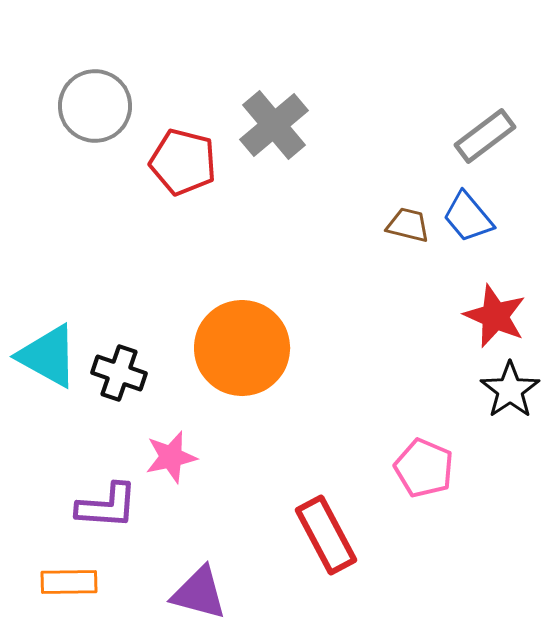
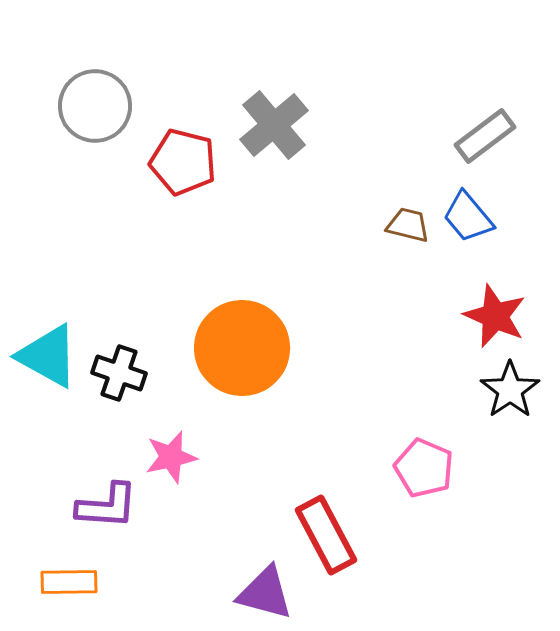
purple triangle: moved 66 px right
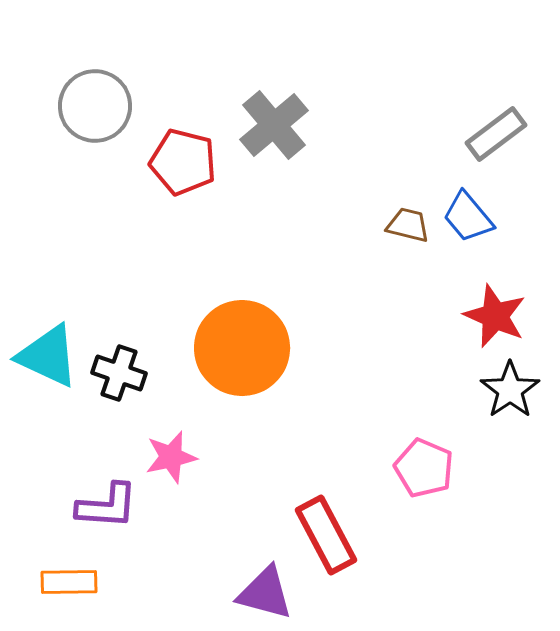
gray rectangle: moved 11 px right, 2 px up
cyan triangle: rotated 4 degrees counterclockwise
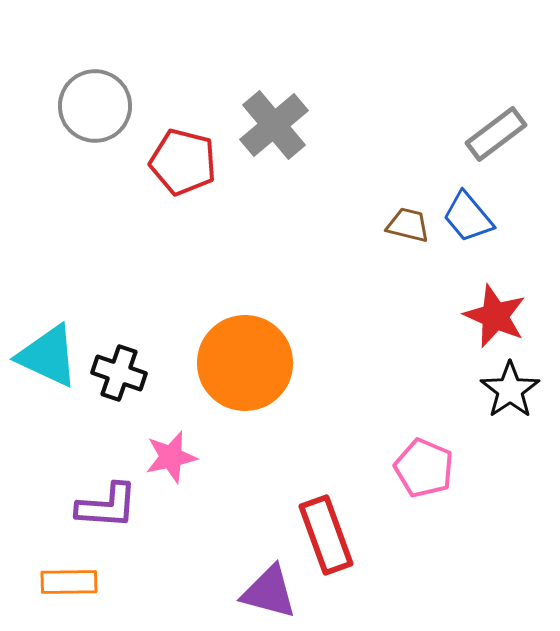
orange circle: moved 3 px right, 15 px down
red rectangle: rotated 8 degrees clockwise
purple triangle: moved 4 px right, 1 px up
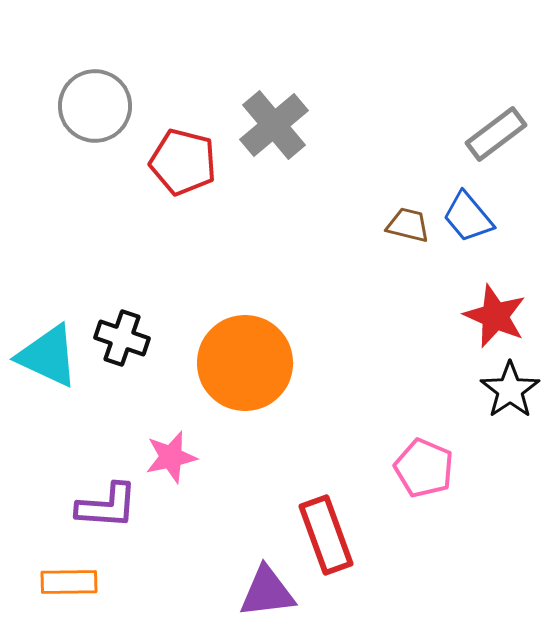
black cross: moved 3 px right, 35 px up
purple triangle: moved 2 px left; rotated 22 degrees counterclockwise
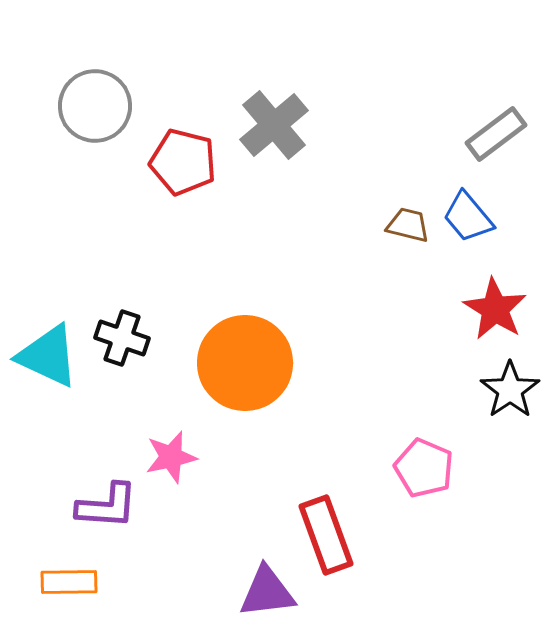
red star: moved 7 px up; rotated 8 degrees clockwise
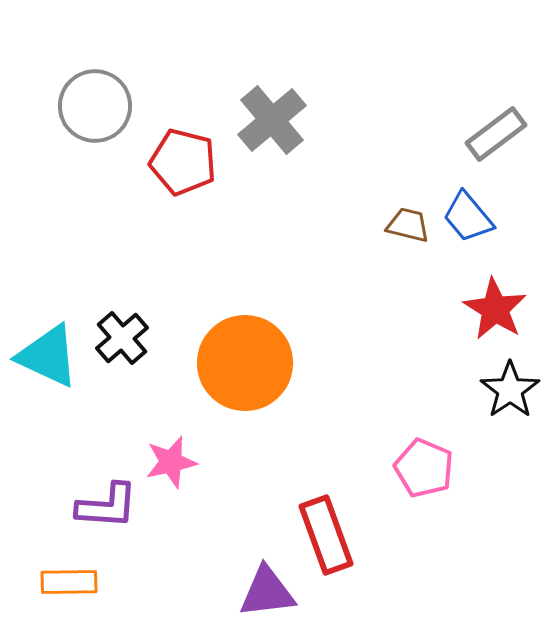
gray cross: moved 2 px left, 5 px up
black cross: rotated 30 degrees clockwise
pink star: moved 5 px down
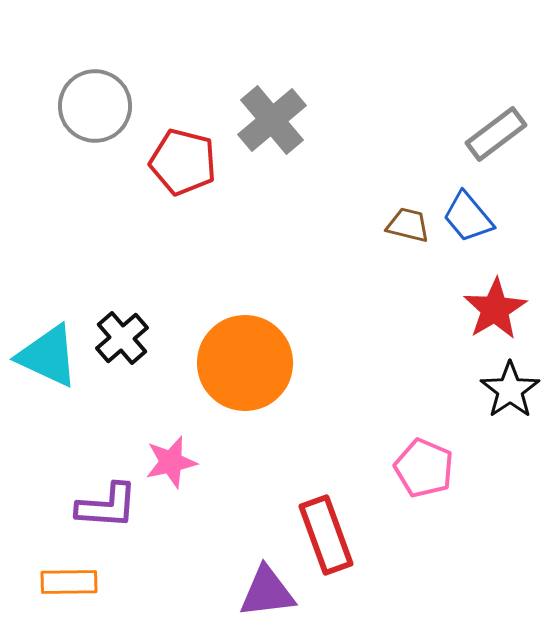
red star: rotated 10 degrees clockwise
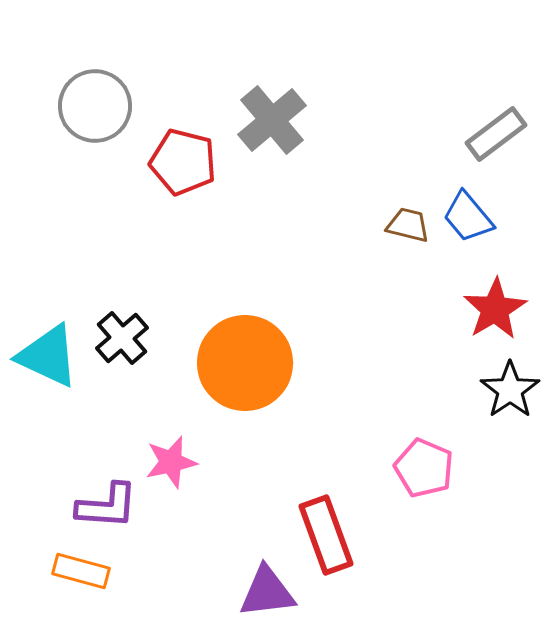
orange rectangle: moved 12 px right, 11 px up; rotated 16 degrees clockwise
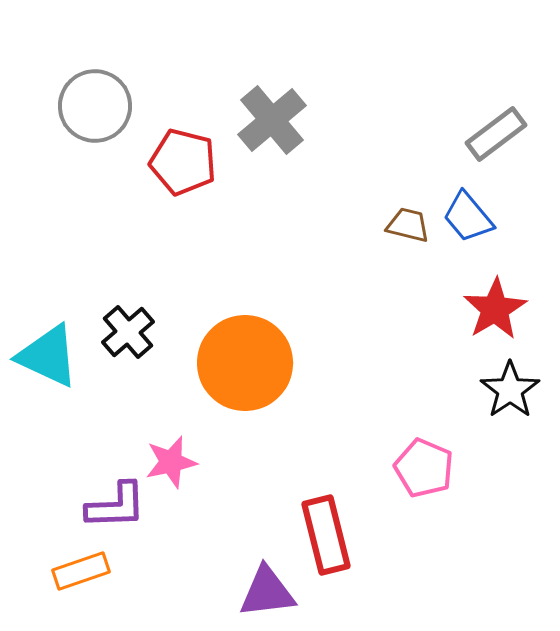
black cross: moved 6 px right, 6 px up
purple L-shape: moved 9 px right; rotated 6 degrees counterclockwise
red rectangle: rotated 6 degrees clockwise
orange rectangle: rotated 34 degrees counterclockwise
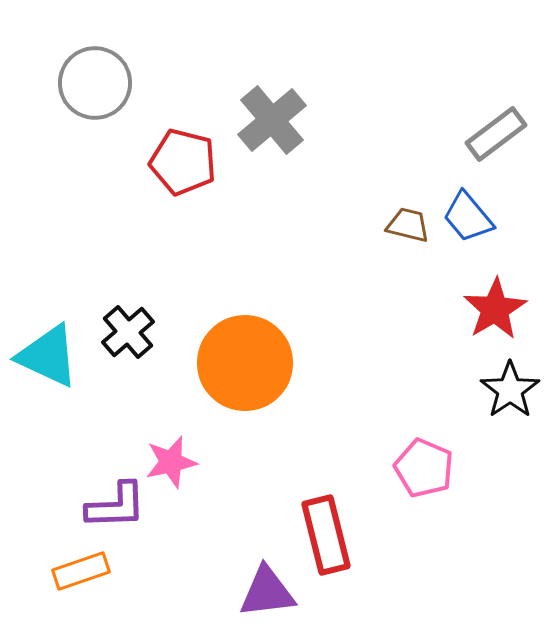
gray circle: moved 23 px up
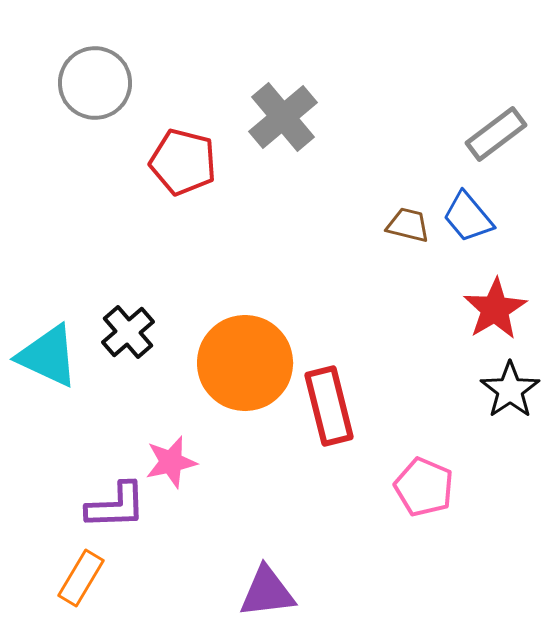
gray cross: moved 11 px right, 3 px up
pink pentagon: moved 19 px down
red rectangle: moved 3 px right, 129 px up
orange rectangle: moved 7 px down; rotated 40 degrees counterclockwise
